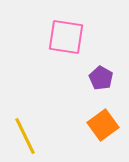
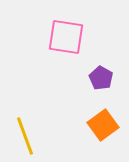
yellow line: rotated 6 degrees clockwise
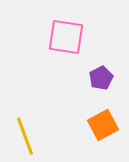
purple pentagon: rotated 15 degrees clockwise
orange square: rotated 8 degrees clockwise
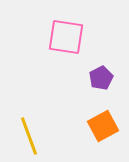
orange square: moved 1 px down
yellow line: moved 4 px right
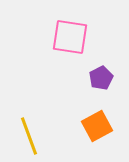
pink square: moved 4 px right
orange square: moved 6 px left
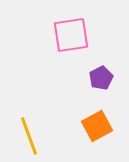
pink square: moved 1 px right, 2 px up; rotated 18 degrees counterclockwise
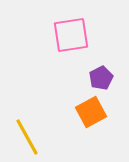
orange square: moved 6 px left, 14 px up
yellow line: moved 2 px left, 1 px down; rotated 9 degrees counterclockwise
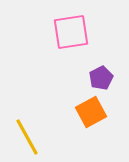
pink square: moved 3 px up
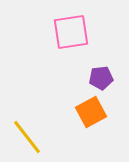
purple pentagon: rotated 20 degrees clockwise
yellow line: rotated 9 degrees counterclockwise
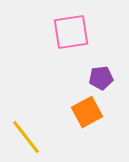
orange square: moved 4 px left
yellow line: moved 1 px left
